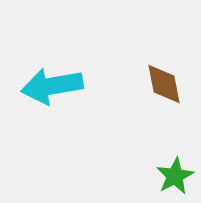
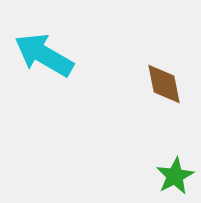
cyan arrow: moved 8 px left, 31 px up; rotated 40 degrees clockwise
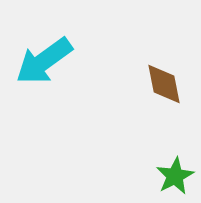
cyan arrow: moved 6 px down; rotated 66 degrees counterclockwise
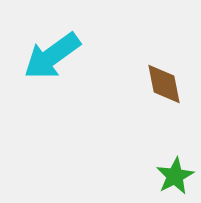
cyan arrow: moved 8 px right, 5 px up
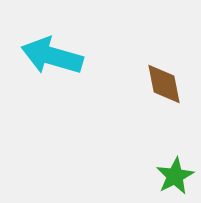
cyan arrow: rotated 52 degrees clockwise
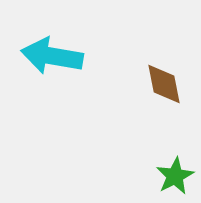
cyan arrow: rotated 6 degrees counterclockwise
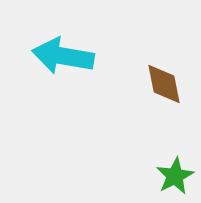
cyan arrow: moved 11 px right
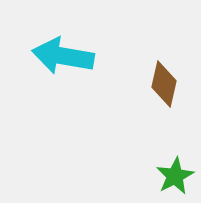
brown diamond: rotated 24 degrees clockwise
